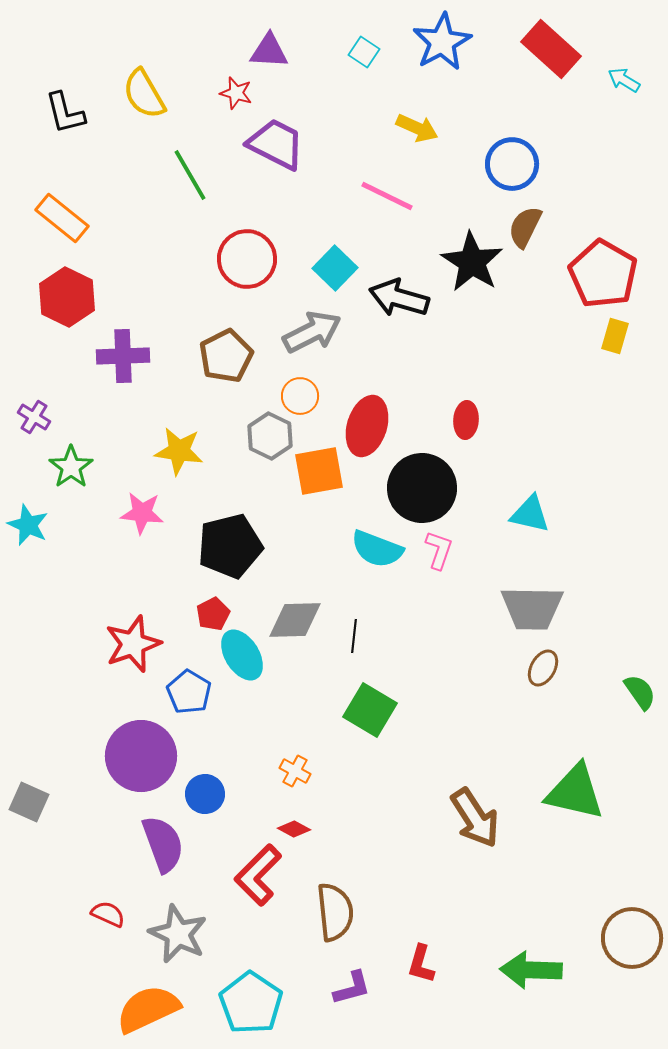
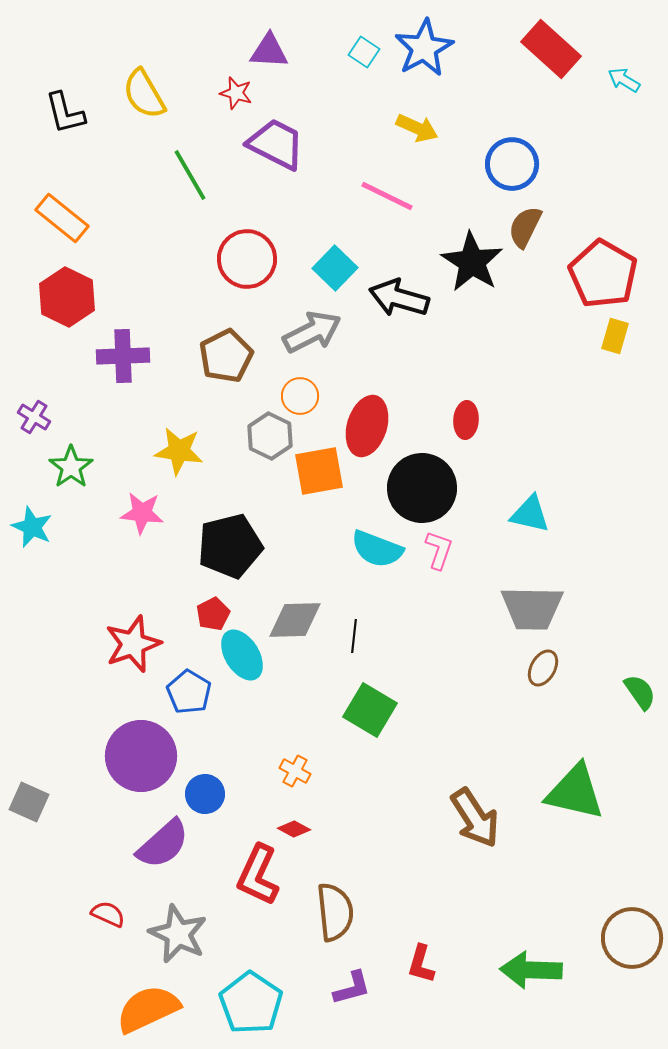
blue star at (442, 42): moved 18 px left, 6 px down
cyan star at (28, 525): moved 4 px right, 2 px down
purple semicircle at (163, 844): rotated 68 degrees clockwise
red L-shape at (258, 875): rotated 20 degrees counterclockwise
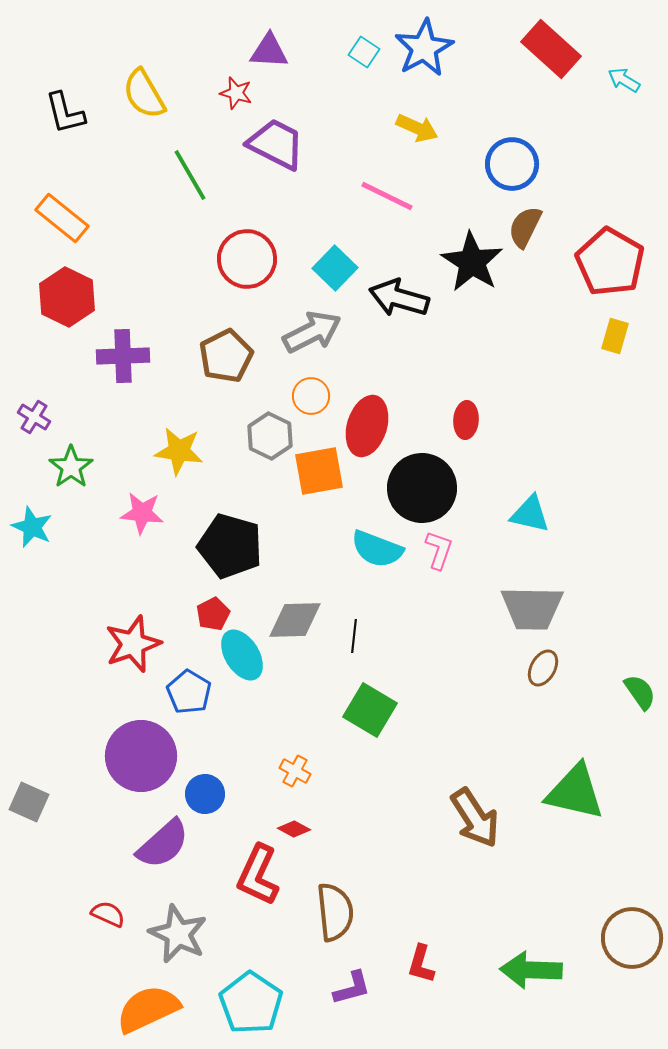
red pentagon at (603, 274): moved 7 px right, 12 px up
orange circle at (300, 396): moved 11 px right
black pentagon at (230, 546): rotated 30 degrees clockwise
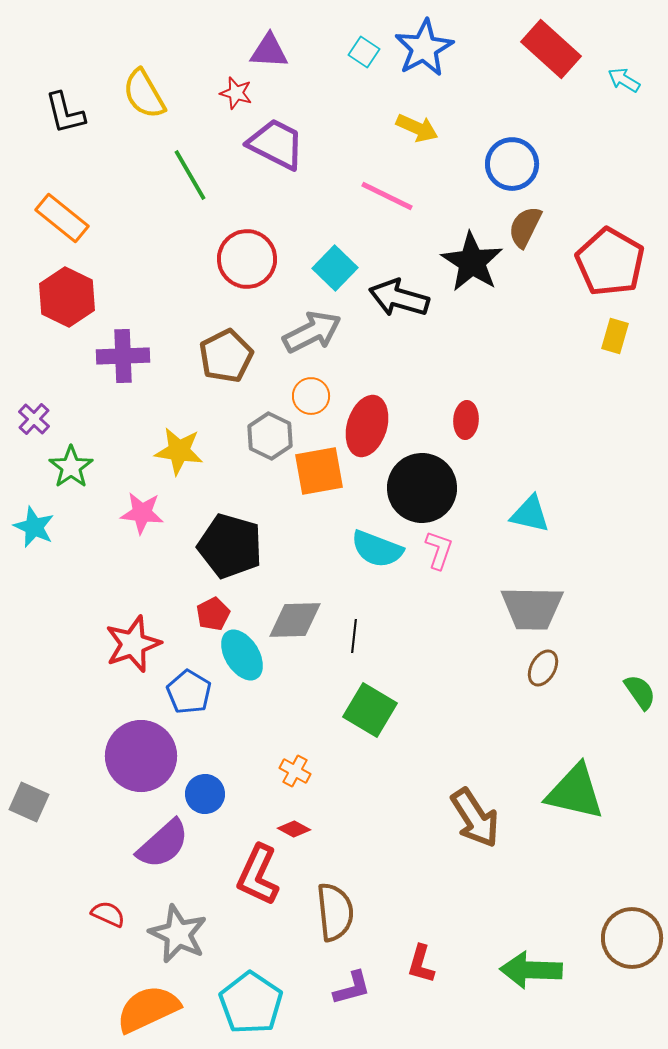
purple cross at (34, 417): moved 2 px down; rotated 12 degrees clockwise
cyan star at (32, 527): moved 2 px right
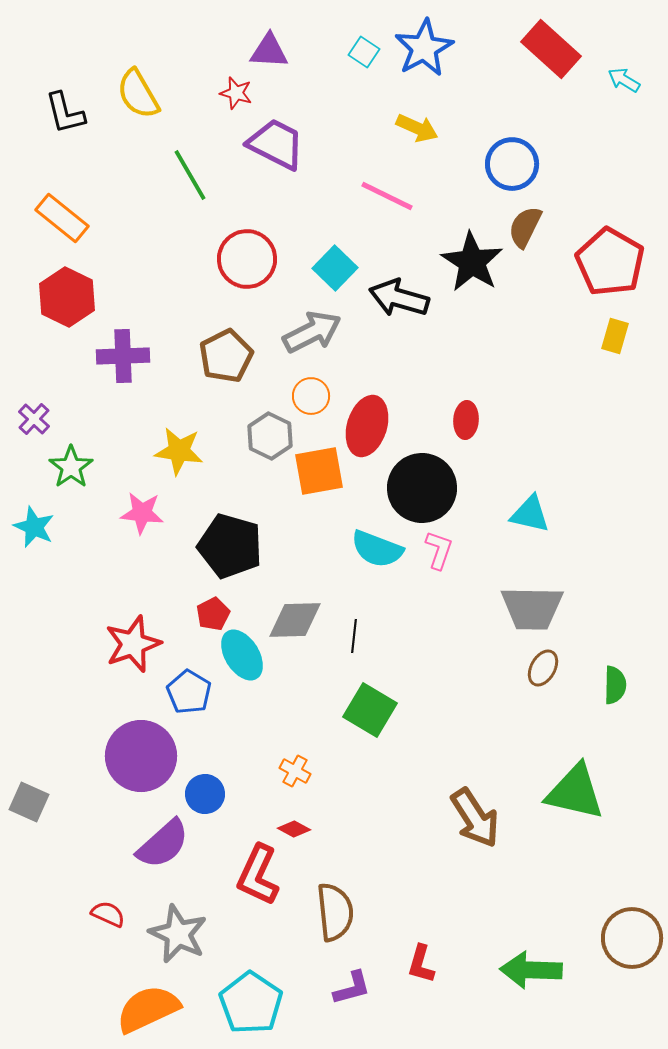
yellow semicircle at (144, 94): moved 6 px left
green semicircle at (640, 692): moved 25 px left, 7 px up; rotated 36 degrees clockwise
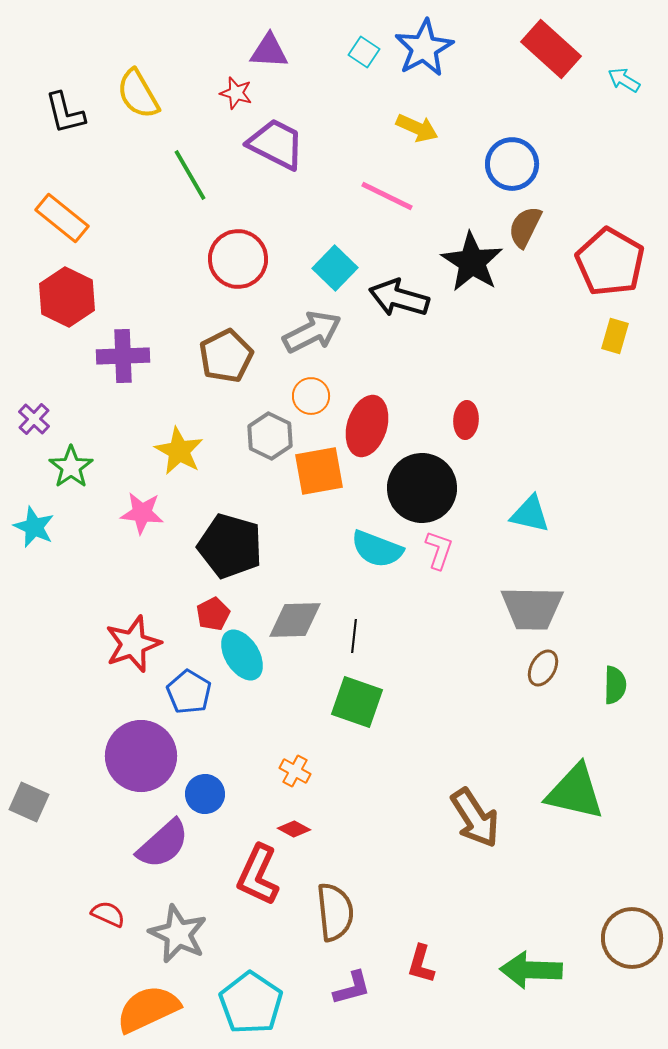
red circle at (247, 259): moved 9 px left
yellow star at (179, 451): rotated 21 degrees clockwise
green square at (370, 710): moved 13 px left, 8 px up; rotated 12 degrees counterclockwise
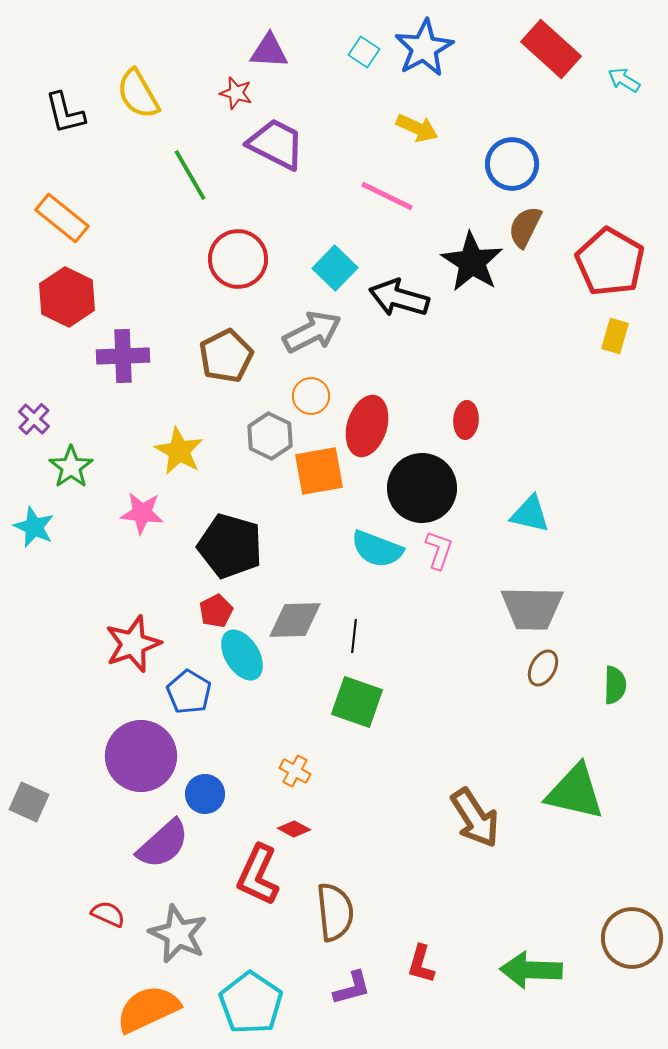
red pentagon at (213, 614): moved 3 px right, 3 px up
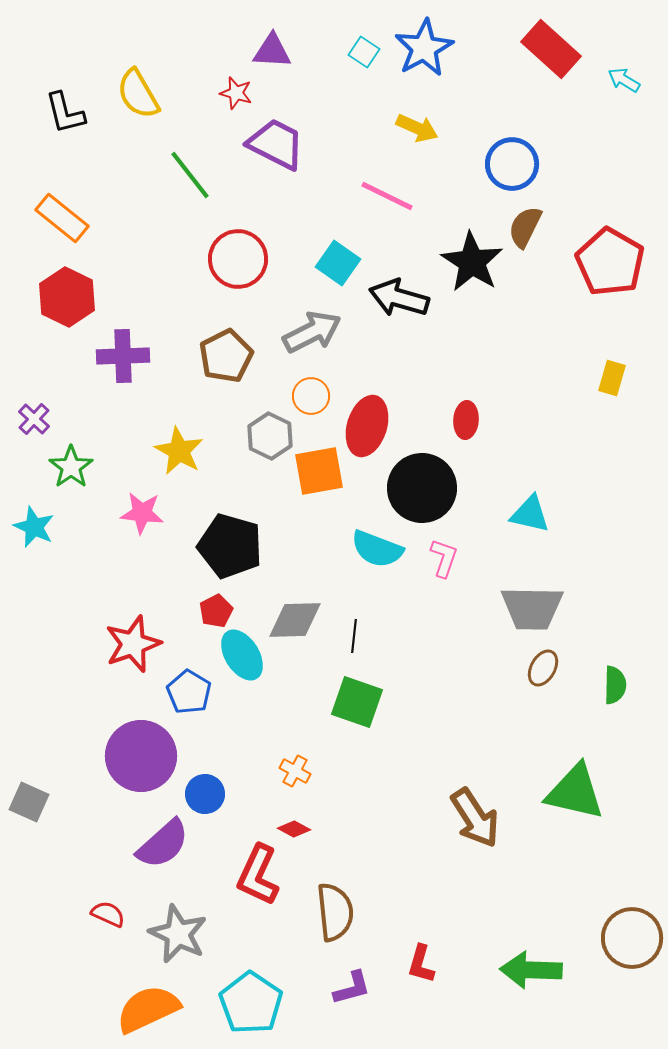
purple triangle at (269, 51): moved 3 px right
green line at (190, 175): rotated 8 degrees counterclockwise
cyan square at (335, 268): moved 3 px right, 5 px up; rotated 9 degrees counterclockwise
yellow rectangle at (615, 336): moved 3 px left, 42 px down
pink L-shape at (439, 550): moved 5 px right, 8 px down
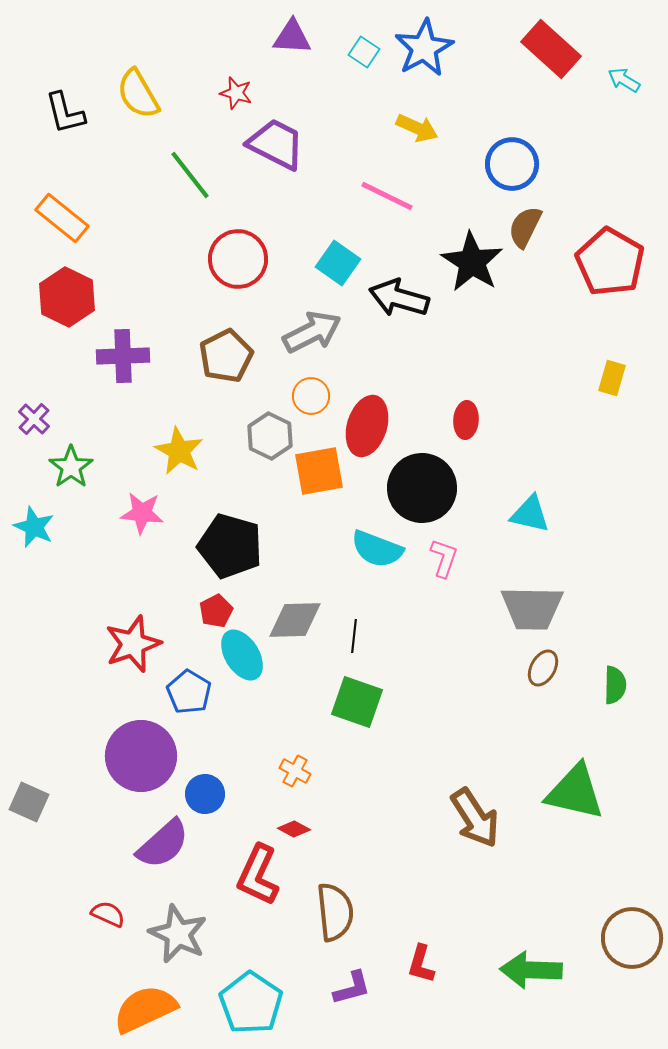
purple triangle at (272, 51): moved 20 px right, 14 px up
orange semicircle at (148, 1009): moved 3 px left
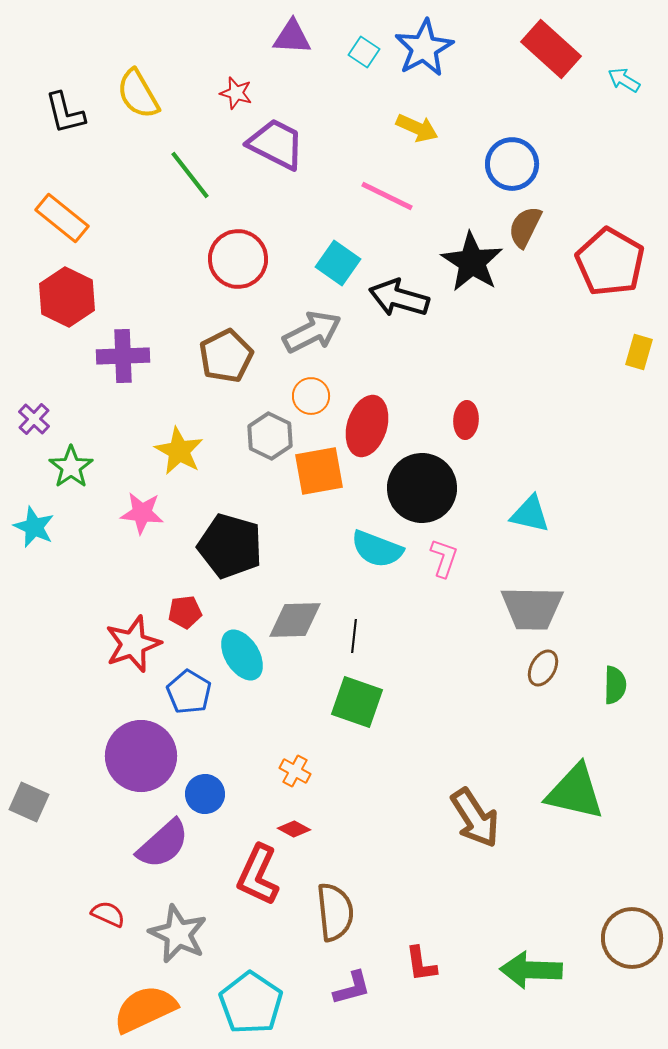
yellow rectangle at (612, 378): moved 27 px right, 26 px up
red pentagon at (216, 611): moved 31 px left, 1 px down; rotated 20 degrees clockwise
red L-shape at (421, 964): rotated 24 degrees counterclockwise
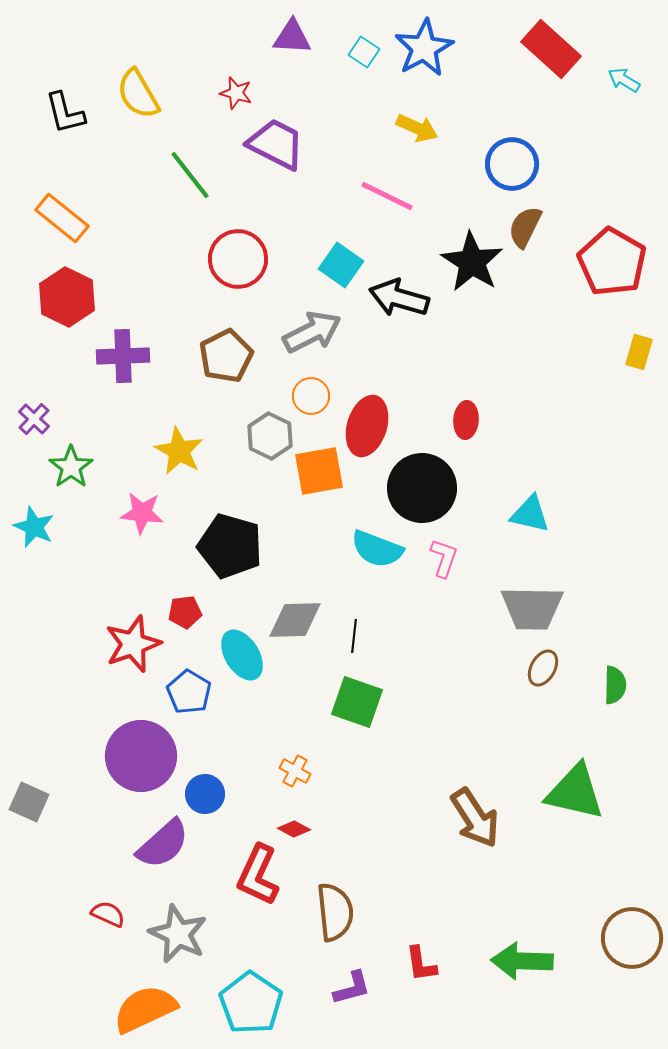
red pentagon at (610, 262): moved 2 px right
cyan square at (338, 263): moved 3 px right, 2 px down
green arrow at (531, 970): moved 9 px left, 9 px up
